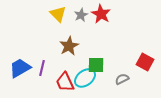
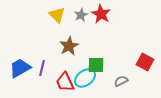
yellow triangle: moved 1 px left, 1 px down
gray semicircle: moved 1 px left, 2 px down
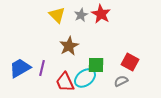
red square: moved 15 px left
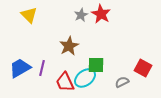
yellow triangle: moved 28 px left
red square: moved 13 px right, 6 px down
gray semicircle: moved 1 px right, 1 px down
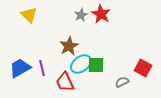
purple line: rotated 28 degrees counterclockwise
cyan ellipse: moved 4 px left, 14 px up
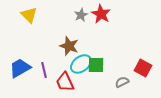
brown star: rotated 24 degrees counterclockwise
purple line: moved 2 px right, 2 px down
